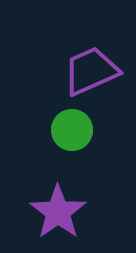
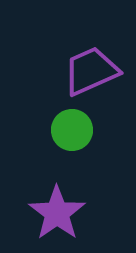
purple star: moved 1 px left, 1 px down
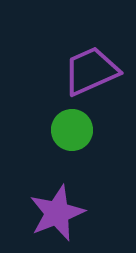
purple star: rotated 14 degrees clockwise
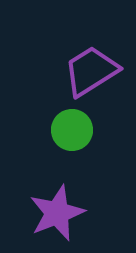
purple trapezoid: rotated 8 degrees counterclockwise
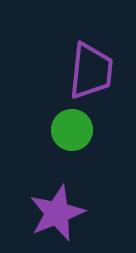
purple trapezoid: rotated 128 degrees clockwise
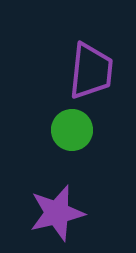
purple star: rotated 8 degrees clockwise
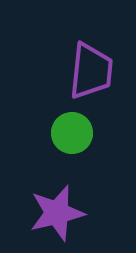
green circle: moved 3 px down
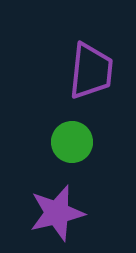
green circle: moved 9 px down
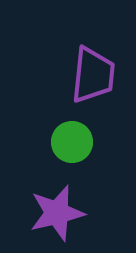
purple trapezoid: moved 2 px right, 4 px down
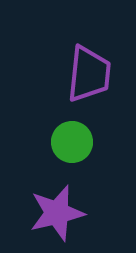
purple trapezoid: moved 4 px left, 1 px up
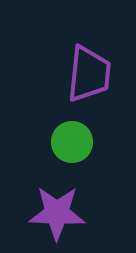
purple star: rotated 16 degrees clockwise
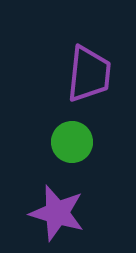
purple star: rotated 14 degrees clockwise
